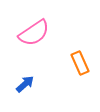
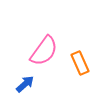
pink semicircle: moved 10 px right, 18 px down; rotated 20 degrees counterclockwise
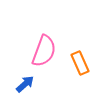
pink semicircle: rotated 16 degrees counterclockwise
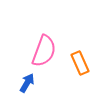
blue arrow: moved 2 px right, 1 px up; rotated 18 degrees counterclockwise
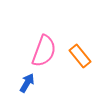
orange rectangle: moved 7 px up; rotated 15 degrees counterclockwise
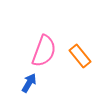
blue arrow: moved 2 px right
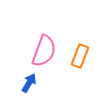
orange rectangle: rotated 60 degrees clockwise
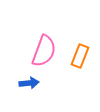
blue arrow: rotated 54 degrees clockwise
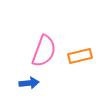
orange rectangle: rotated 55 degrees clockwise
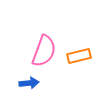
orange rectangle: moved 1 px left
